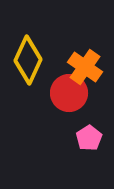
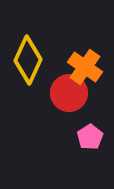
pink pentagon: moved 1 px right, 1 px up
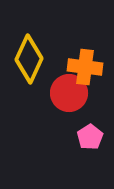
yellow diamond: moved 1 px right, 1 px up
orange cross: rotated 28 degrees counterclockwise
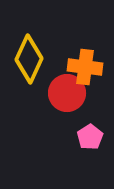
red circle: moved 2 px left
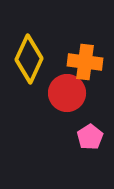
orange cross: moved 5 px up
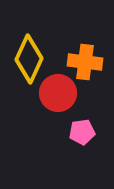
red circle: moved 9 px left
pink pentagon: moved 8 px left, 5 px up; rotated 25 degrees clockwise
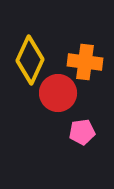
yellow diamond: moved 1 px right, 1 px down
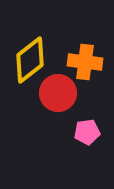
yellow diamond: rotated 27 degrees clockwise
pink pentagon: moved 5 px right
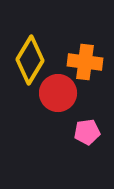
yellow diamond: rotated 21 degrees counterclockwise
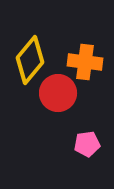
yellow diamond: rotated 9 degrees clockwise
pink pentagon: moved 12 px down
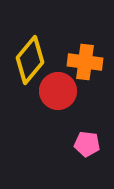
red circle: moved 2 px up
pink pentagon: rotated 15 degrees clockwise
